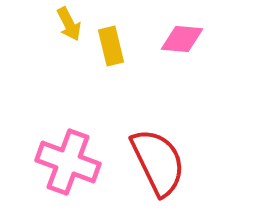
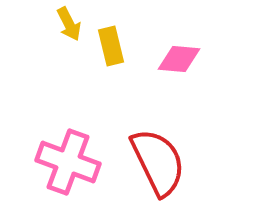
pink diamond: moved 3 px left, 20 px down
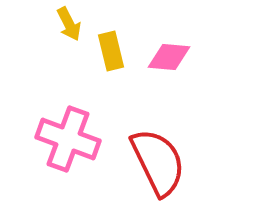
yellow rectangle: moved 5 px down
pink diamond: moved 10 px left, 2 px up
pink cross: moved 23 px up
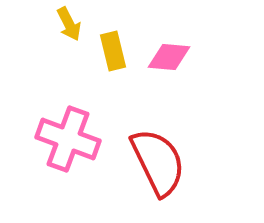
yellow rectangle: moved 2 px right
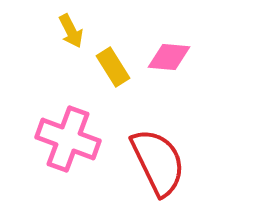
yellow arrow: moved 2 px right, 7 px down
yellow rectangle: moved 16 px down; rotated 18 degrees counterclockwise
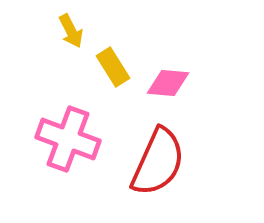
pink diamond: moved 1 px left, 26 px down
red semicircle: rotated 50 degrees clockwise
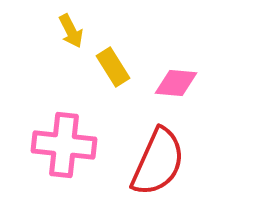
pink diamond: moved 8 px right
pink cross: moved 4 px left, 6 px down; rotated 14 degrees counterclockwise
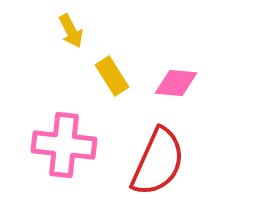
yellow rectangle: moved 1 px left, 9 px down
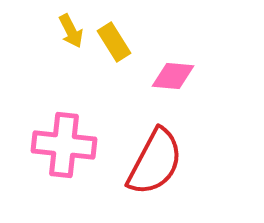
yellow rectangle: moved 2 px right, 34 px up
pink diamond: moved 3 px left, 7 px up
red semicircle: moved 3 px left; rotated 4 degrees clockwise
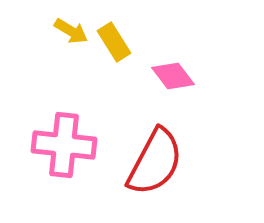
yellow arrow: rotated 32 degrees counterclockwise
pink diamond: rotated 48 degrees clockwise
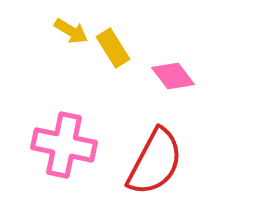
yellow rectangle: moved 1 px left, 6 px down
pink cross: rotated 6 degrees clockwise
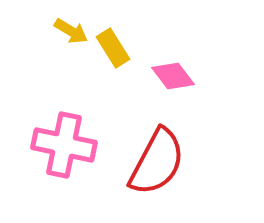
red semicircle: moved 2 px right
